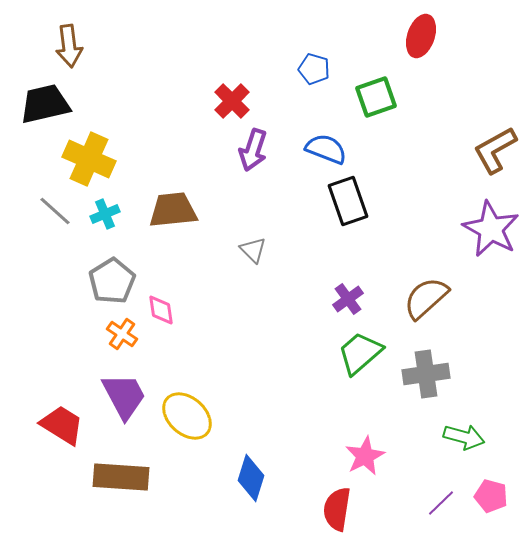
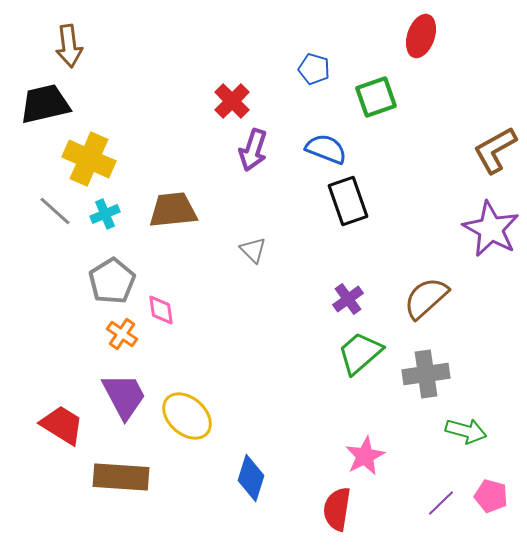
green arrow: moved 2 px right, 6 px up
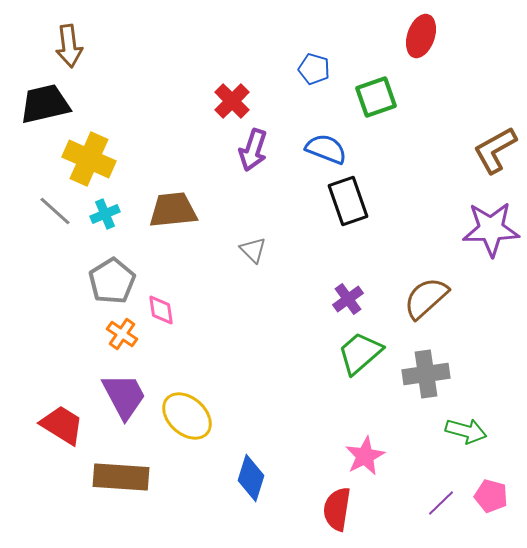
purple star: rotated 30 degrees counterclockwise
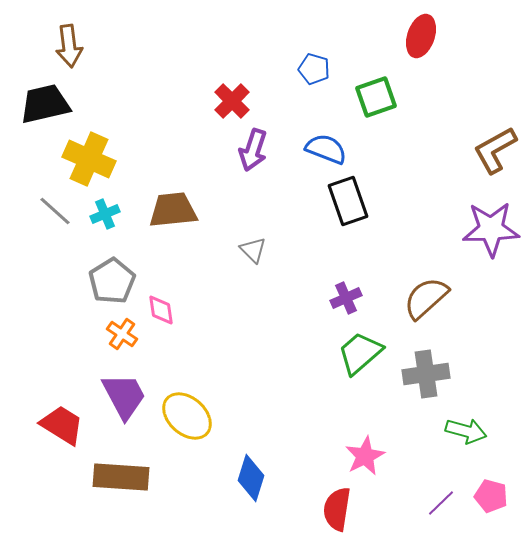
purple cross: moved 2 px left, 1 px up; rotated 12 degrees clockwise
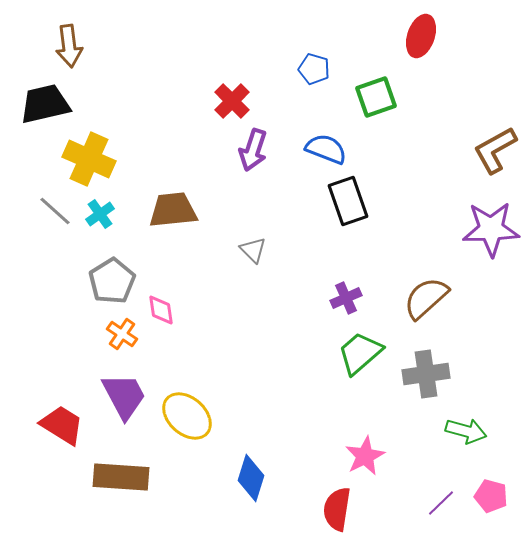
cyan cross: moved 5 px left; rotated 12 degrees counterclockwise
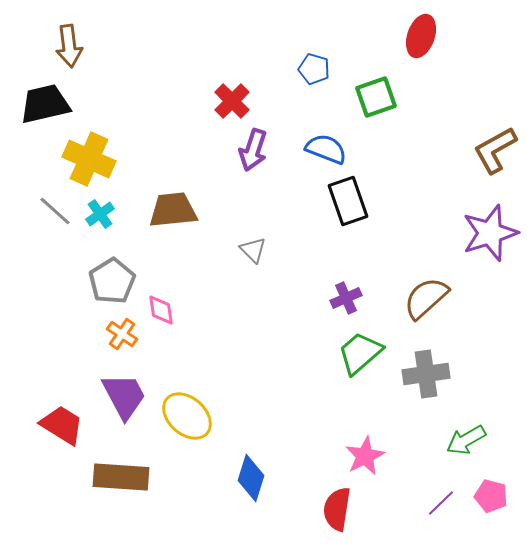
purple star: moved 1 px left, 4 px down; rotated 16 degrees counterclockwise
green arrow: moved 9 px down; rotated 135 degrees clockwise
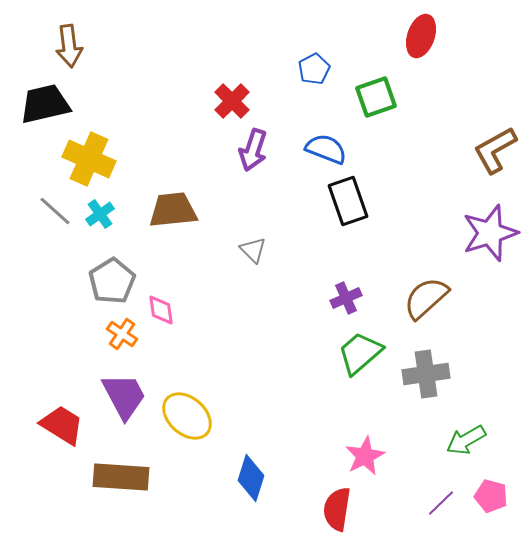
blue pentagon: rotated 28 degrees clockwise
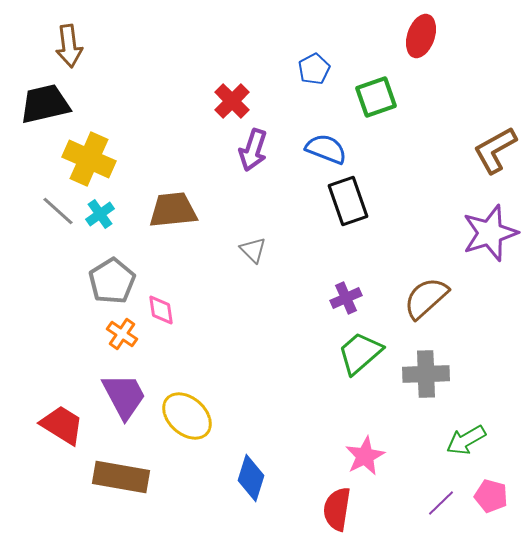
gray line: moved 3 px right
gray cross: rotated 6 degrees clockwise
brown rectangle: rotated 6 degrees clockwise
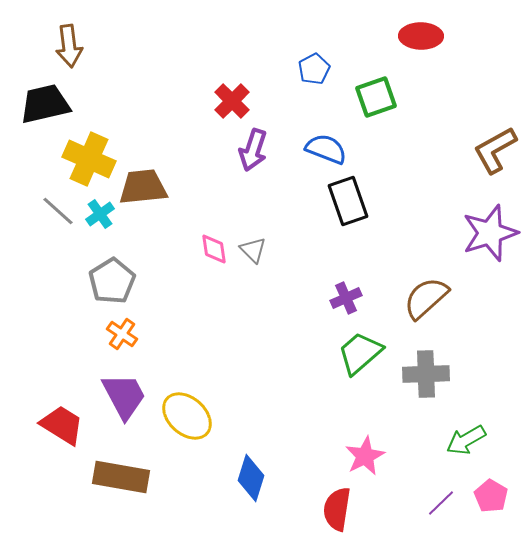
red ellipse: rotated 72 degrees clockwise
brown trapezoid: moved 30 px left, 23 px up
pink diamond: moved 53 px right, 61 px up
pink pentagon: rotated 16 degrees clockwise
